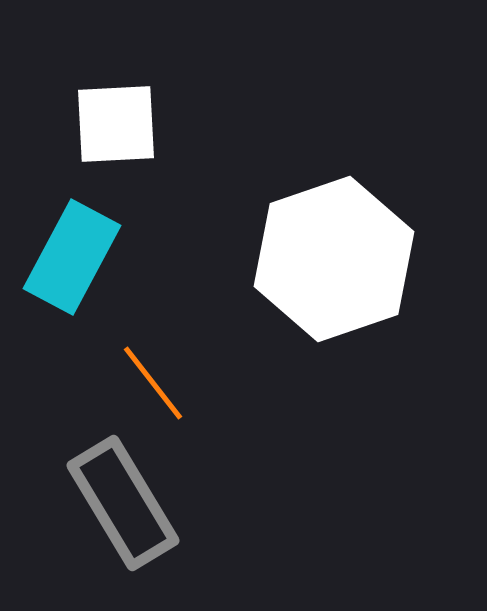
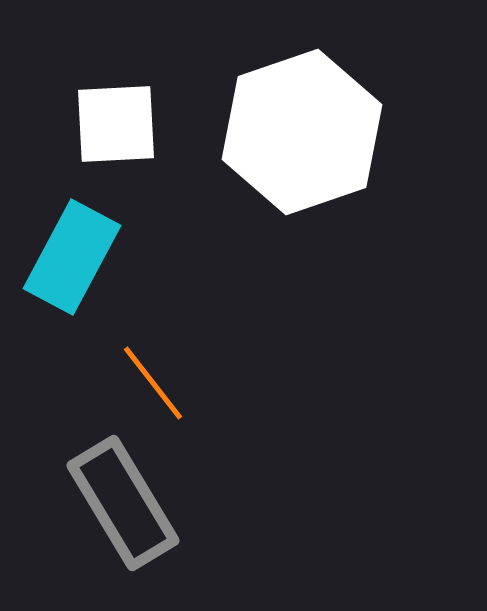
white hexagon: moved 32 px left, 127 px up
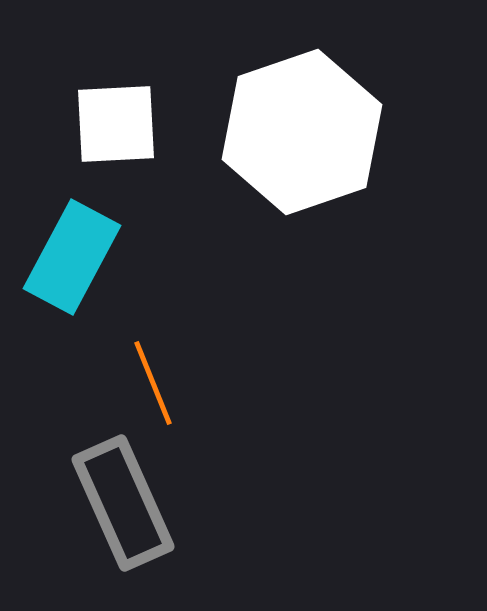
orange line: rotated 16 degrees clockwise
gray rectangle: rotated 7 degrees clockwise
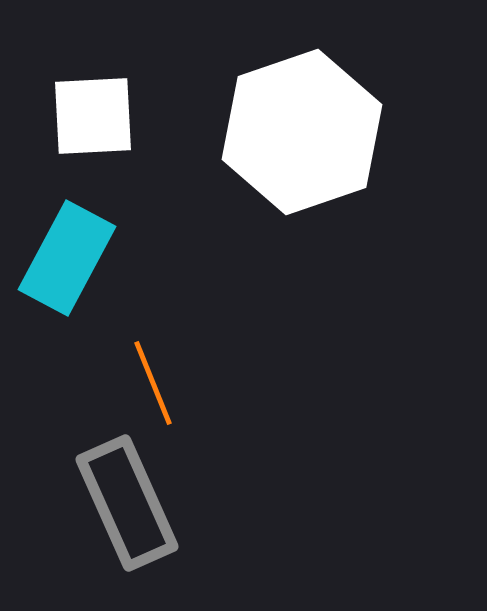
white square: moved 23 px left, 8 px up
cyan rectangle: moved 5 px left, 1 px down
gray rectangle: moved 4 px right
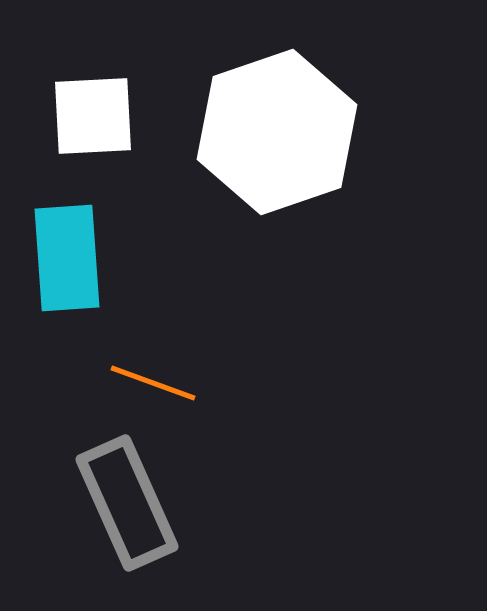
white hexagon: moved 25 px left
cyan rectangle: rotated 32 degrees counterclockwise
orange line: rotated 48 degrees counterclockwise
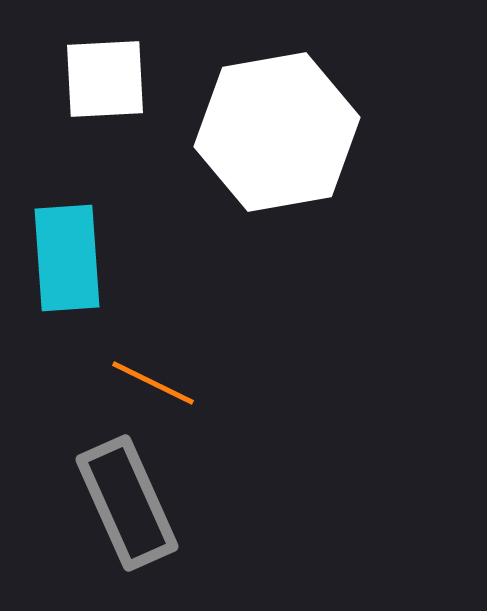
white square: moved 12 px right, 37 px up
white hexagon: rotated 9 degrees clockwise
orange line: rotated 6 degrees clockwise
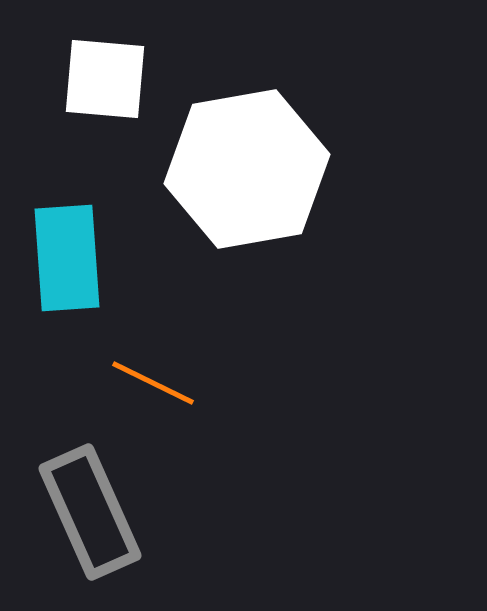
white square: rotated 8 degrees clockwise
white hexagon: moved 30 px left, 37 px down
gray rectangle: moved 37 px left, 9 px down
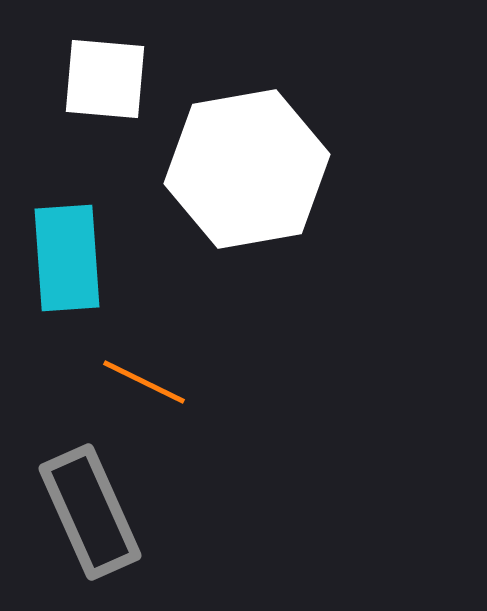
orange line: moved 9 px left, 1 px up
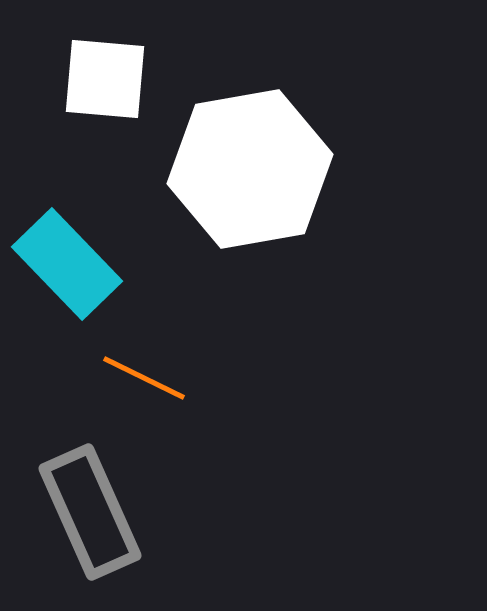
white hexagon: moved 3 px right
cyan rectangle: moved 6 px down; rotated 40 degrees counterclockwise
orange line: moved 4 px up
